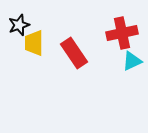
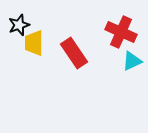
red cross: moved 1 px left, 1 px up; rotated 36 degrees clockwise
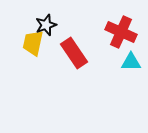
black star: moved 27 px right
yellow trapezoid: moved 1 px left; rotated 12 degrees clockwise
cyan triangle: moved 1 px left, 1 px down; rotated 25 degrees clockwise
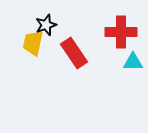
red cross: rotated 24 degrees counterclockwise
cyan triangle: moved 2 px right
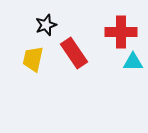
yellow trapezoid: moved 16 px down
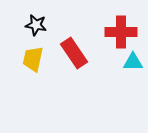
black star: moved 10 px left; rotated 30 degrees clockwise
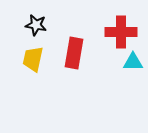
red rectangle: rotated 44 degrees clockwise
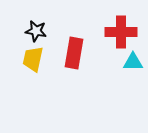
black star: moved 6 px down
